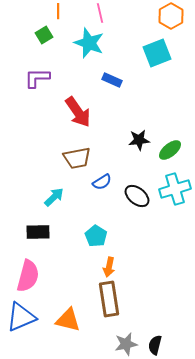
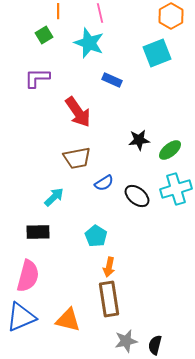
blue semicircle: moved 2 px right, 1 px down
cyan cross: moved 1 px right
gray star: moved 3 px up
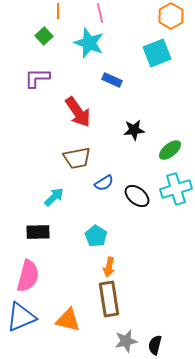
green square: moved 1 px down; rotated 12 degrees counterclockwise
black star: moved 5 px left, 10 px up
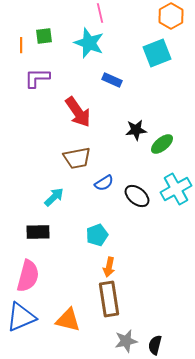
orange line: moved 37 px left, 34 px down
green square: rotated 36 degrees clockwise
black star: moved 2 px right
green ellipse: moved 8 px left, 6 px up
cyan cross: rotated 12 degrees counterclockwise
cyan pentagon: moved 1 px right, 1 px up; rotated 20 degrees clockwise
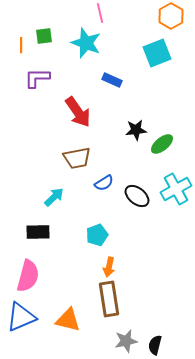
cyan star: moved 3 px left
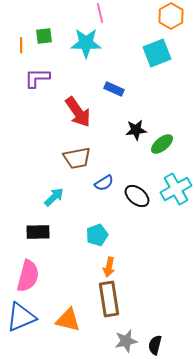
cyan star: rotated 20 degrees counterclockwise
blue rectangle: moved 2 px right, 9 px down
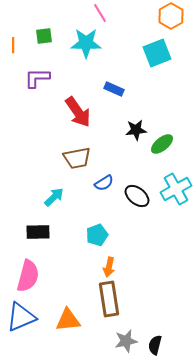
pink line: rotated 18 degrees counterclockwise
orange line: moved 8 px left
orange triangle: rotated 20 degrees counterclockwise
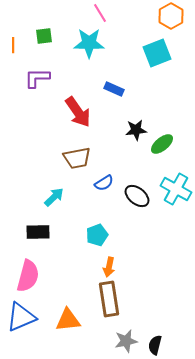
cyan star: moved 3 px right
cyan cross: rotated 32 degrees counterclockwise
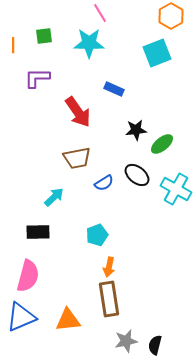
black ellipse: moved 21 px up
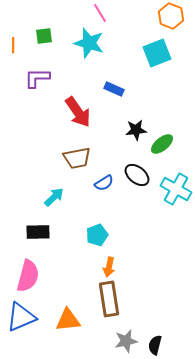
orange hexagon: rotated 10 degrees counterclockwise
cyan star: rotated 16 degrees clockwise
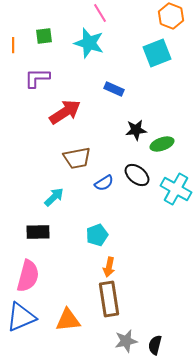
red arrow: moved 13 px left; rotated 88 degrees counterclockwise
green ellipse: rotated 20 degrees clockwise
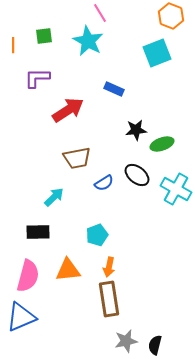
cyan star: moved 1 px left, 2 px up; rotated 12 degrees clockwise
red arrow: moved 3 px right, 2 px up
orange triangle: moved 50 px up
